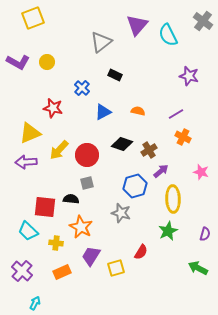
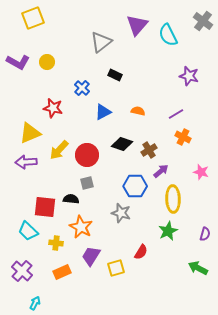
blue hexagon at (135, 186): rotated 15 degrees clockwise
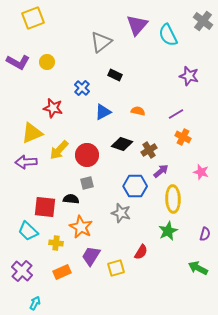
yellow triangle at (30, 133): moved 2 px right
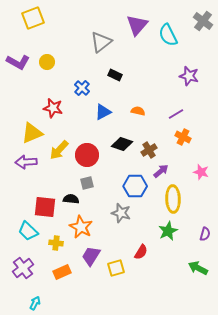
purple cross at (22, 271): moved 1 px right, 3 px up; rotated 10 degrees clockwise
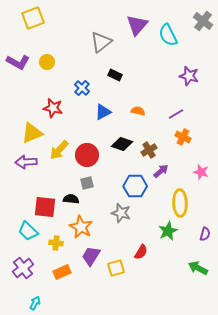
yellow ellipse at (173, 199): moved 7 px right, 4 px down
